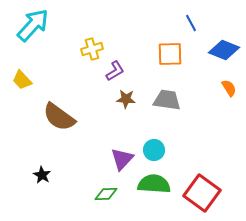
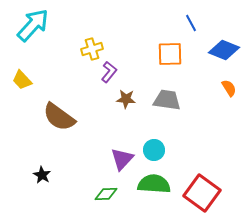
purple L-shape: moved 6 px left, 1 px down; rotated 20 degrees counterclockwise
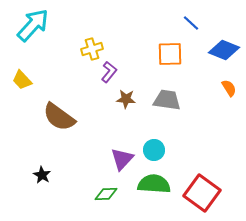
blue line: rotated 18 degrees counterclockwise
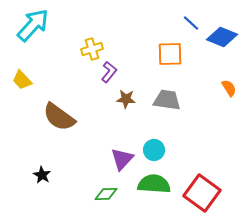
blue diamond: moved 2 px left, 13 px up
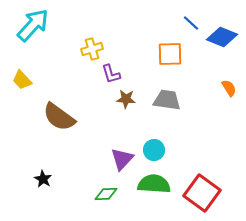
purple L-shape: moved 2 px right, 2 px down; rotated 125 degrees clockwise
black star: moved 1 px right, 4 px down
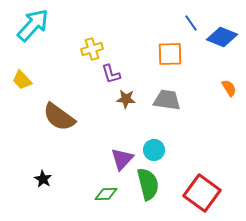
blue line: rotated 12 degrees clockwise
green semicircle: moved 6 px left; rotated 72 degrees clockwise
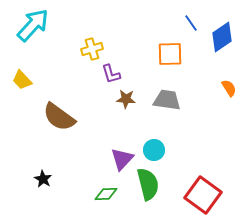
blue diamond: rotated 56 degrees counterclockwise
red square: moved 1 px right, 2 px down
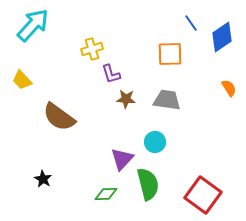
cyan circle: moved 1 px right, 8 px up
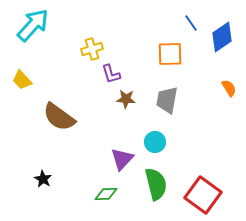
gray trapezoid: rotated 88 degrees counterclockwise
green semicircle: moved 8 px right
